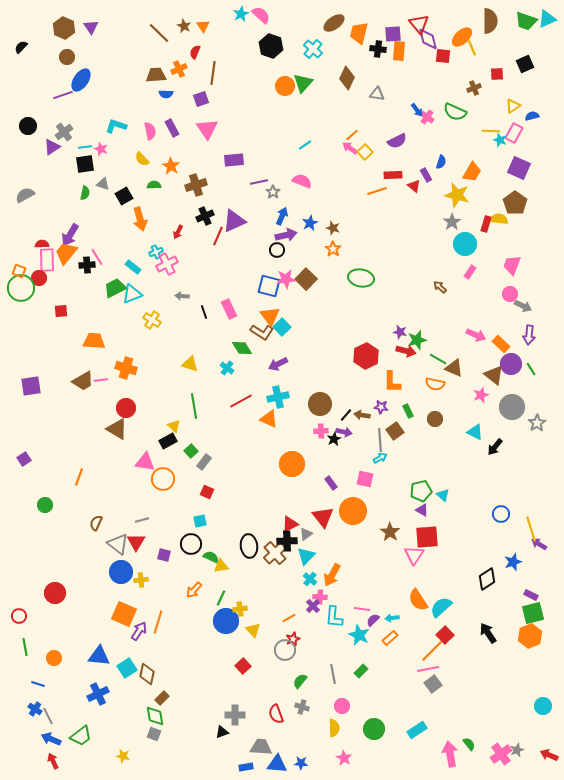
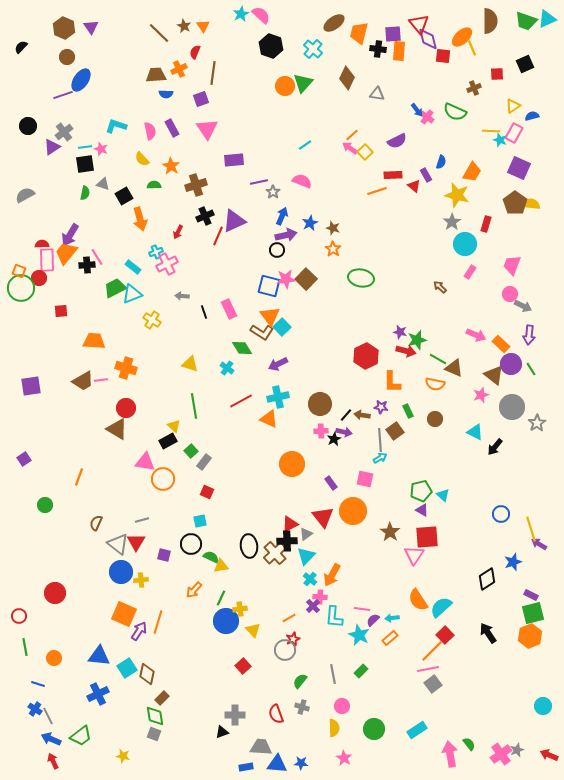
yellow semicircle at (499, 219): moved 32 px right, 15 px up
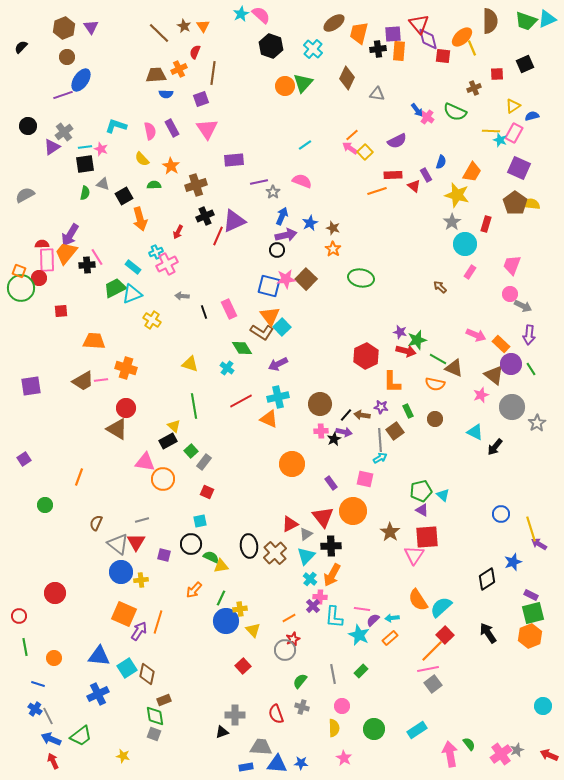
brown hexagon at (64, 28): rotated 15 degrees clockwise
black cross at (378, 49): rotated 14 degrees counterclockwise
black cross at (287, 541): moved 44 px right, 5 px down
brown rectangle at (162, 698): moved 2 px right, 2 px down; rotated 24 degrees clockwise
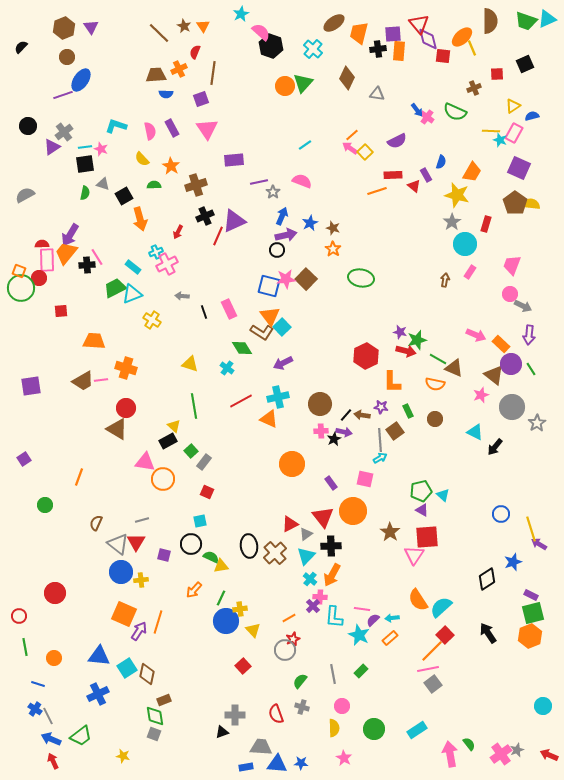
pink semicircle at (261, 15): moved 17 px down
brown arrow at (440, 287): moved 5 px right, 7 px up; rotated 56 degrees clockwise
purple arrow at (278, 364): moved 5 px right, 1 px up
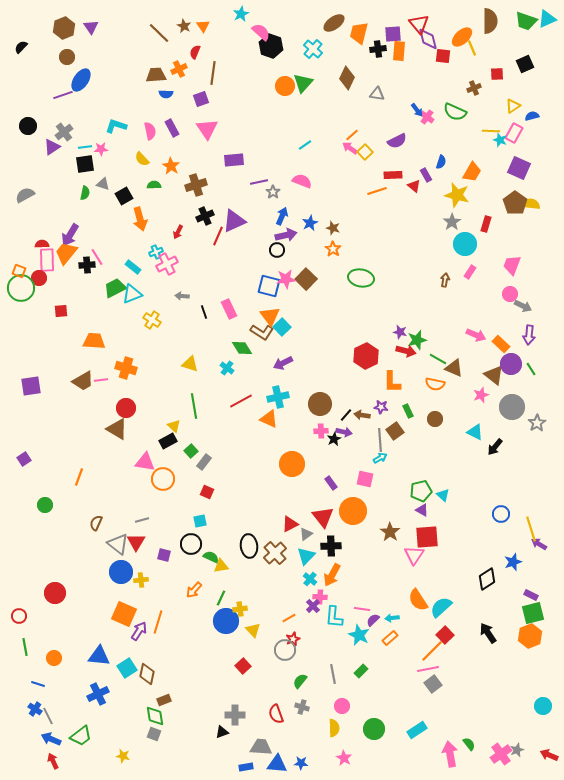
pink star at (101, 149): rotated 24 degrees counterclockwise
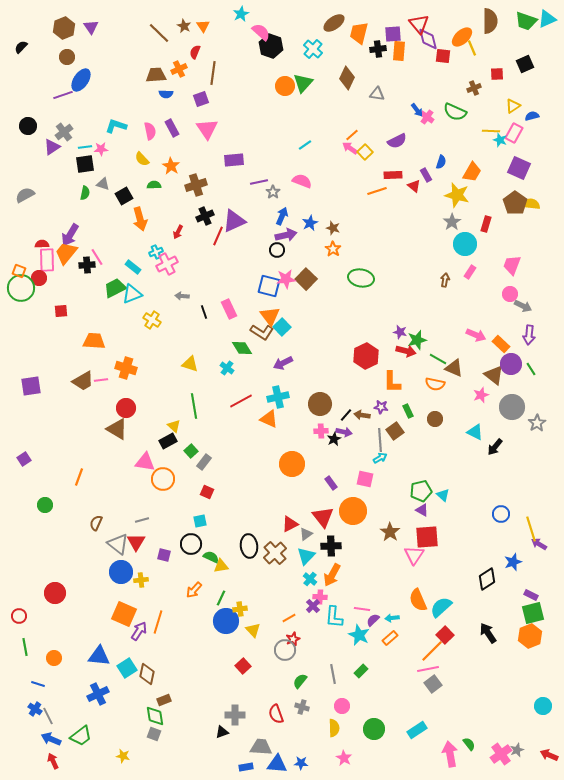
orange semicircle at (418, 600): rotated 10 degrees clockwise
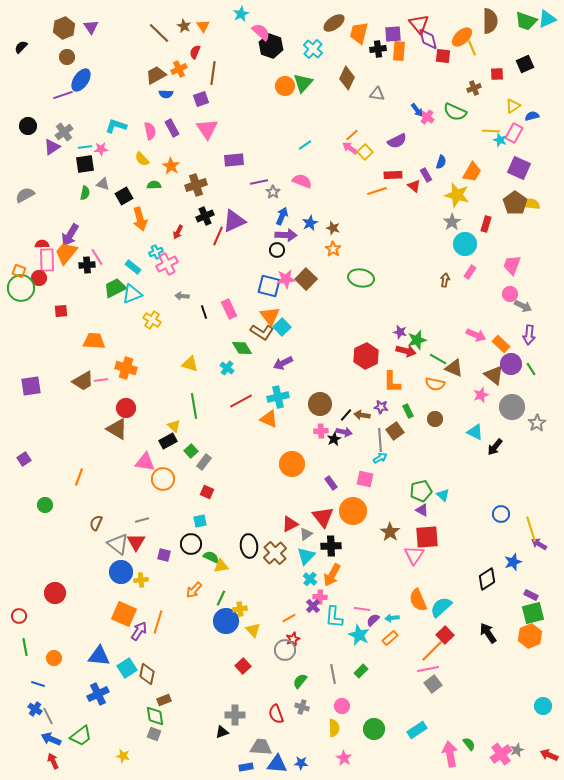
brown trapezoid at (156, 75): rotated 25 degrees counterclockwise
purple arrow at (286, 235): rotated 15 degrees clockwise
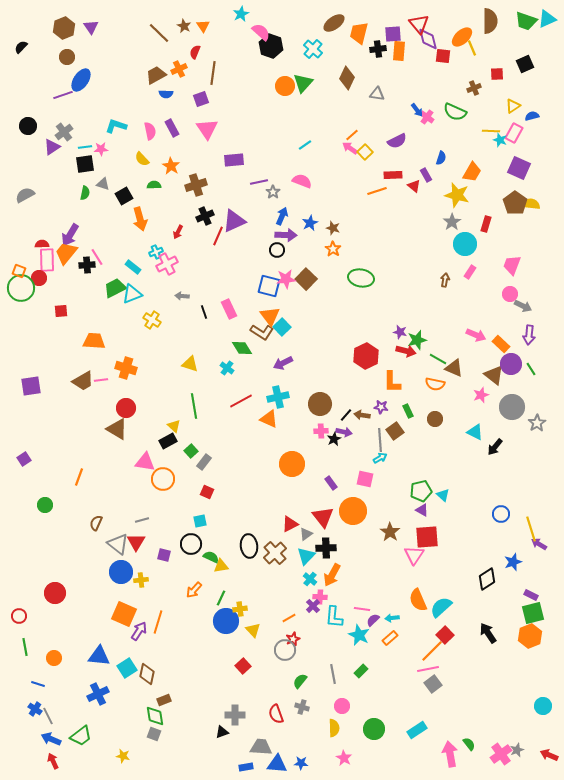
blue semicircle at (441, 162): moved 4 px up
black cross at (331, 546): moved 5 px left, 2 px down
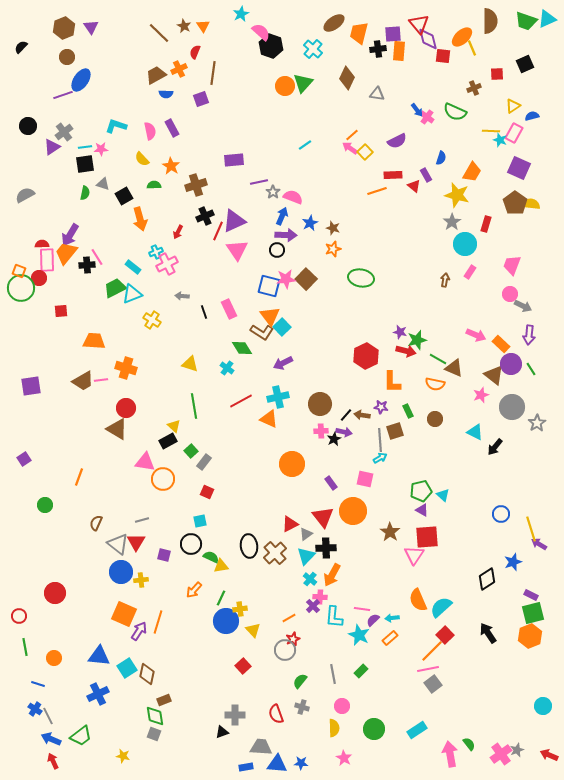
pink triangle at (207, 129): moved 30 px right, 121 px down
pink semicircle at (302, 181): moved 9 px left, 16 px down
red line at (218, 236): moved 5 px up
orange star at (333, 249): rotated 21 degrees clockwise
brown square at (395, 431): rotated 18 degrees clockwise
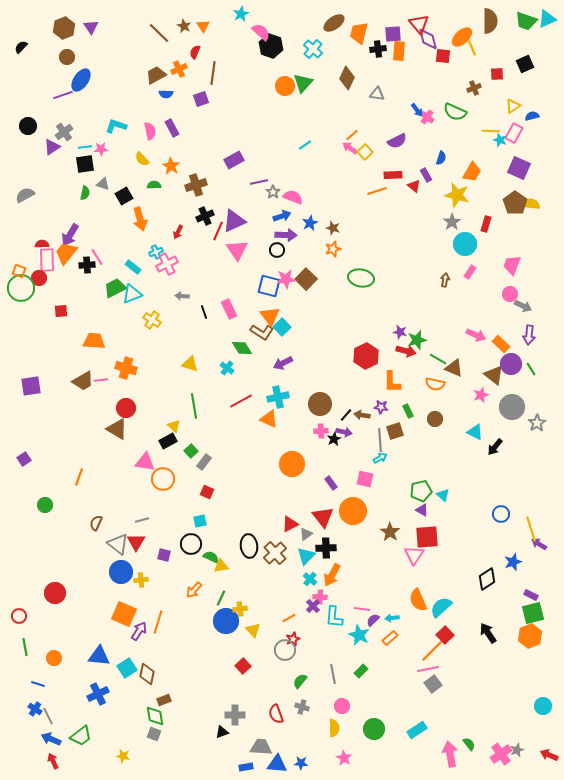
purple rectangle at (234, 160): rotated 24 degrees counterclockwise
blue arrow at (282, 216): rotated 48 degrees clockwise
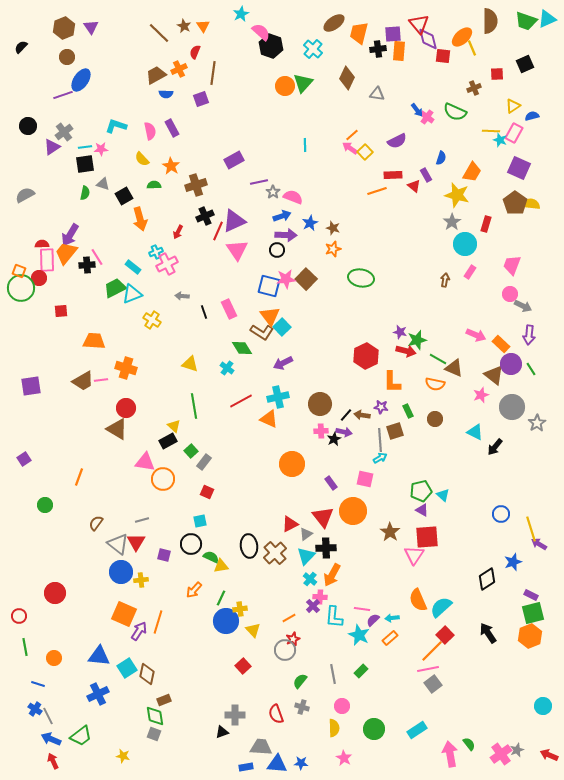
cyan line at (305, 145): rotated 56 degrees counterclockwise
brown semicircle at (96, 523): rotated 14 degrees clockwise
